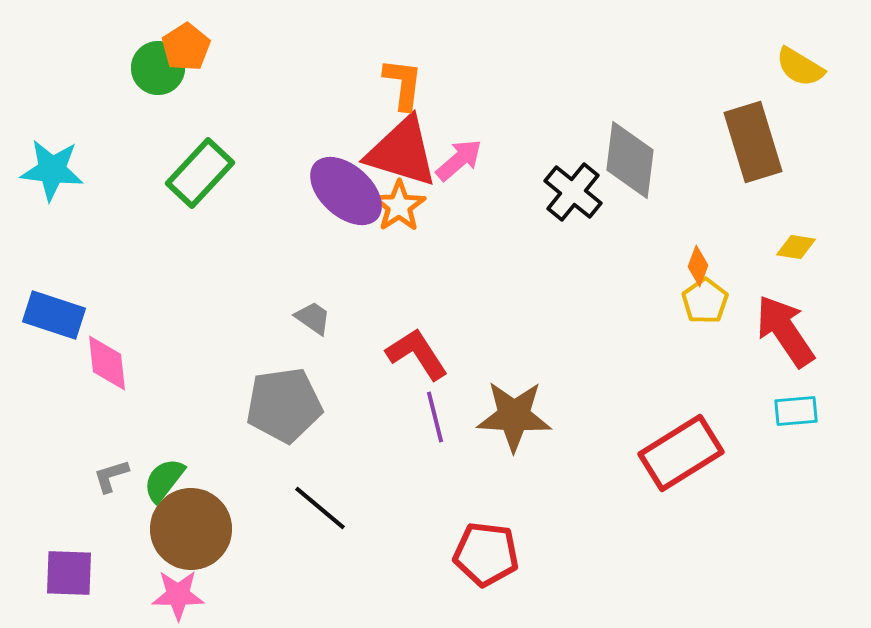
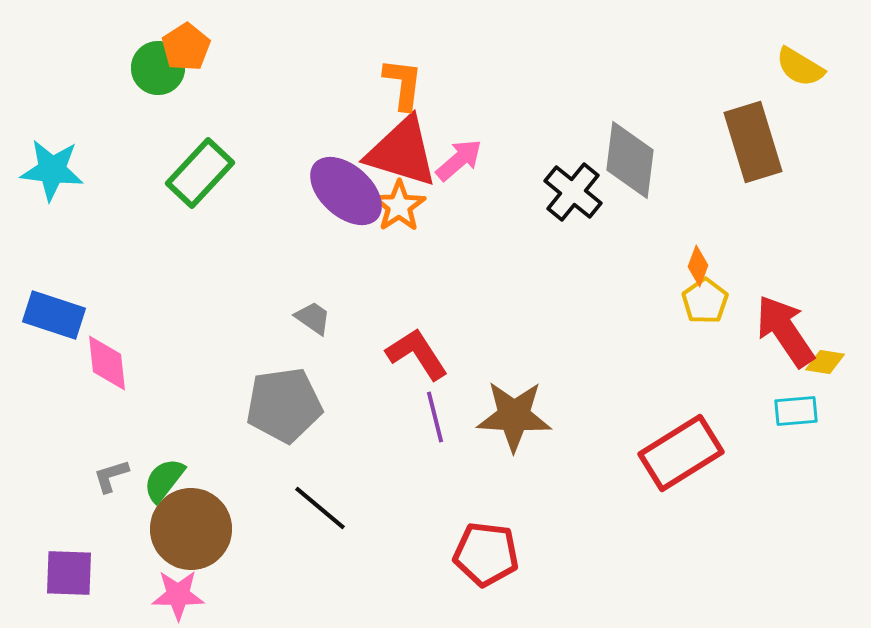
yellow diamond: moved 29 px right, 115 px down
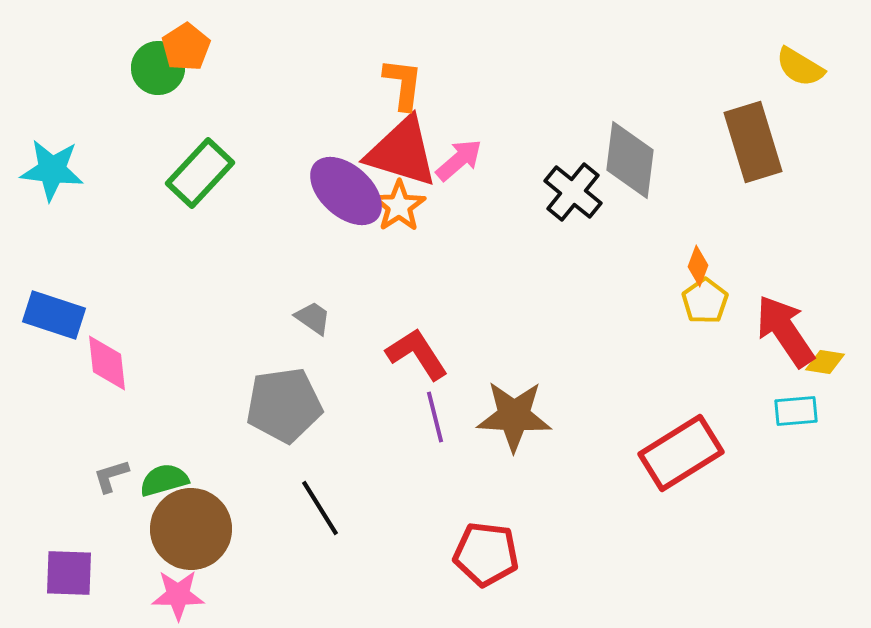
green semicircle: rotated 36 degrees clockwise
black line: rotated 18 degrees clockwise
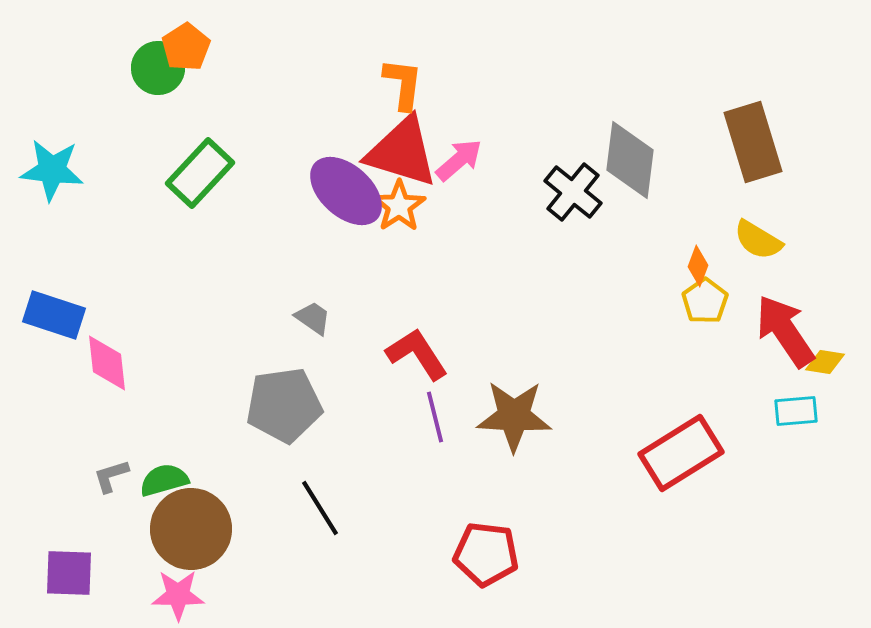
yellow semicircle: moved 42 px left, 173 px down
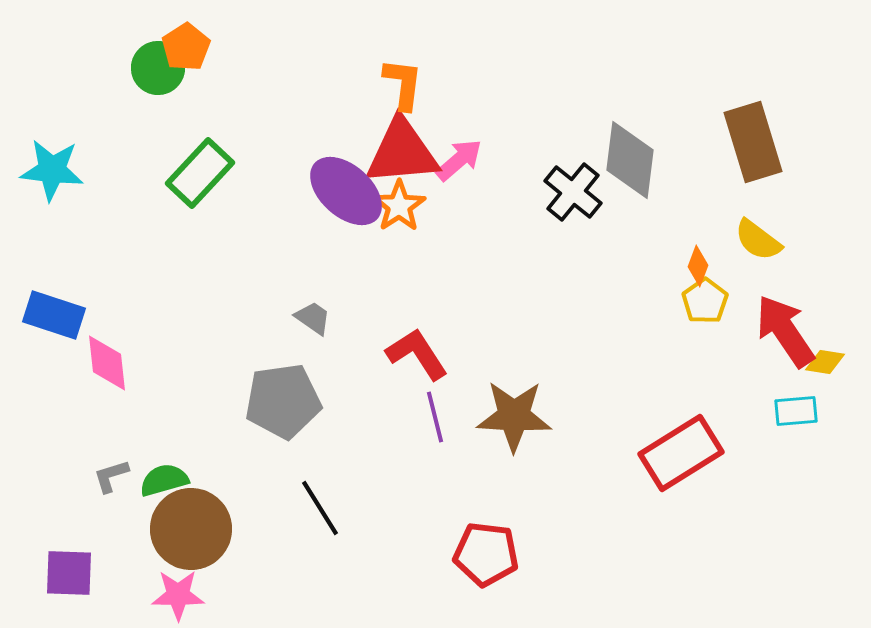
red triangle: rotated 22 degrees counterclockwise
yellow semicircle: rotated 6 degrees clockwise
gray pentagon: moved 1 px left, 4 px up
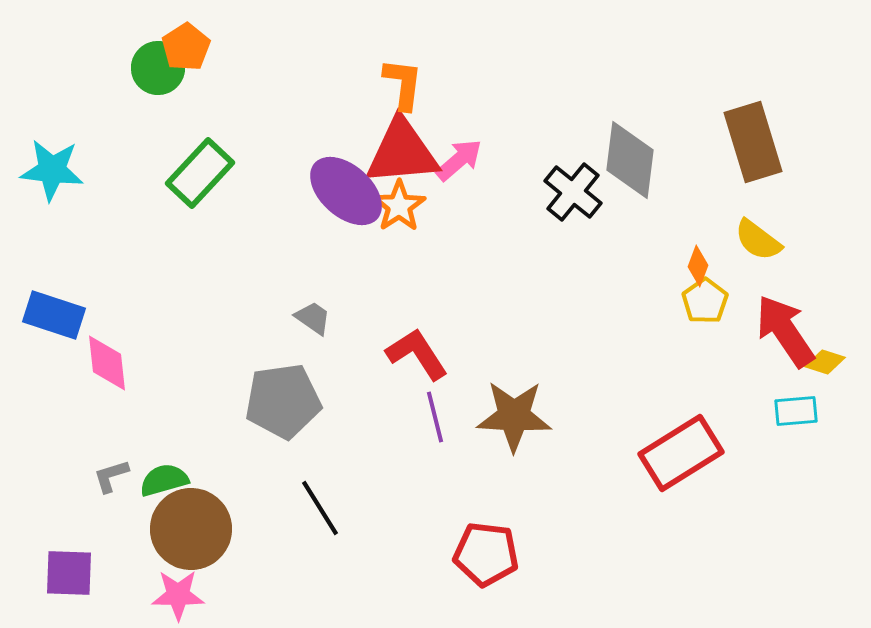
yellow diamond: rotated 9 degrees clockwise
